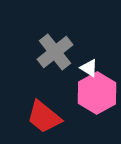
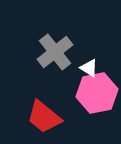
pink hexagon: rotated 18 degrees clockwise
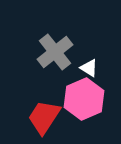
pink hexagon: moved 13 px left, 6 px down; rotated 12 degrees counterclockwise
red trapezoid: rotated 84 degrees clockwise
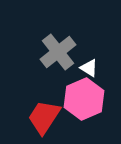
gray cross: moved 3 px right
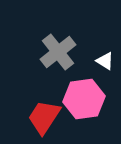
white triangle: moved 16 px right, 7 px up
pink hexagon: rotated 15 degrees clockwise
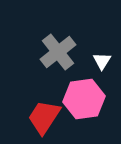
white triangle: moved 3 px left; rotated 30 degrees clockwise
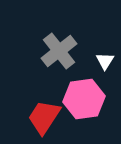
gray cross: moved 1 px right, 1 px up
white triangle: moved 3 px right
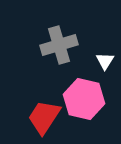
gray cross: moved 6 px up; rotated 21 degrees clockwise
pink hexagon: rotated 21 degrees clockwise
